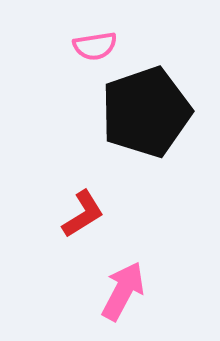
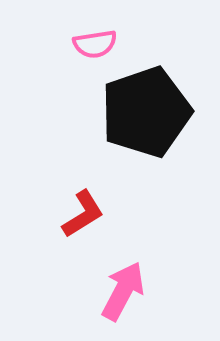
pink semicircle: moved 2 px up
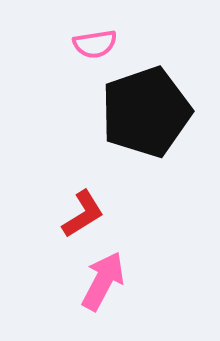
pink arrow: moved 20 px left, 10 px up
